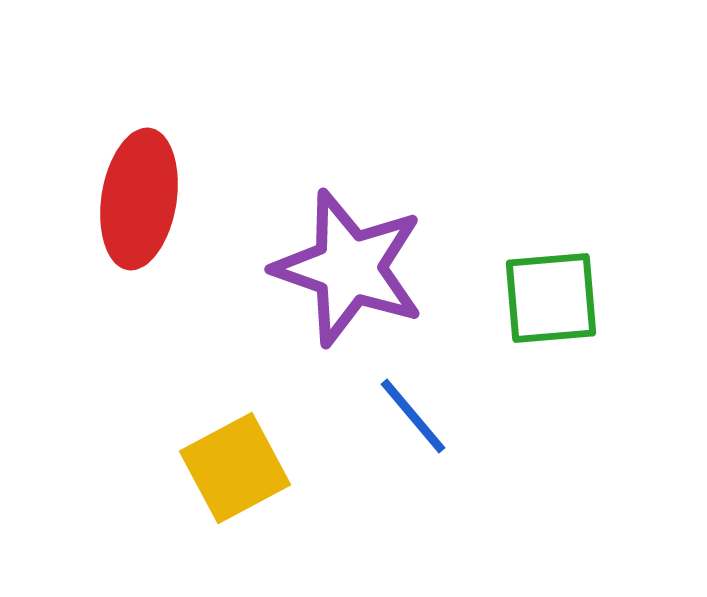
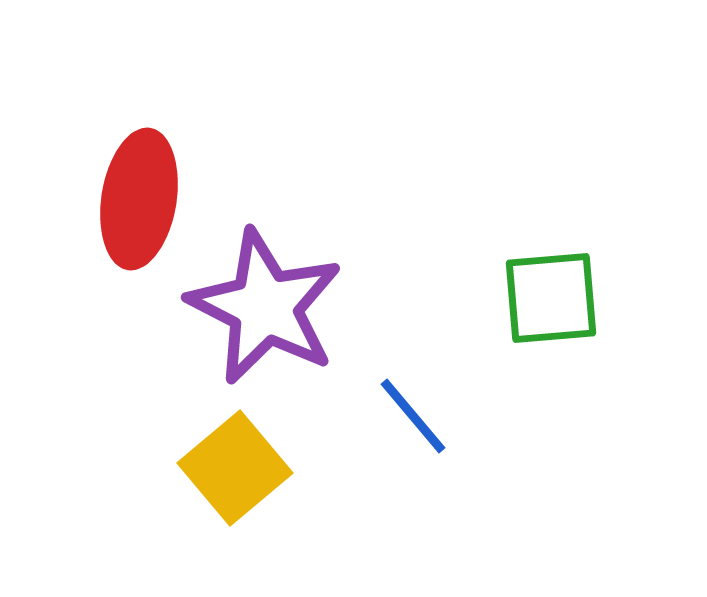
purple star: moved 84 px left, 39 px down; rotated 8 degrees clockwise
yellow square: rotated 12 degrees counterclockwise
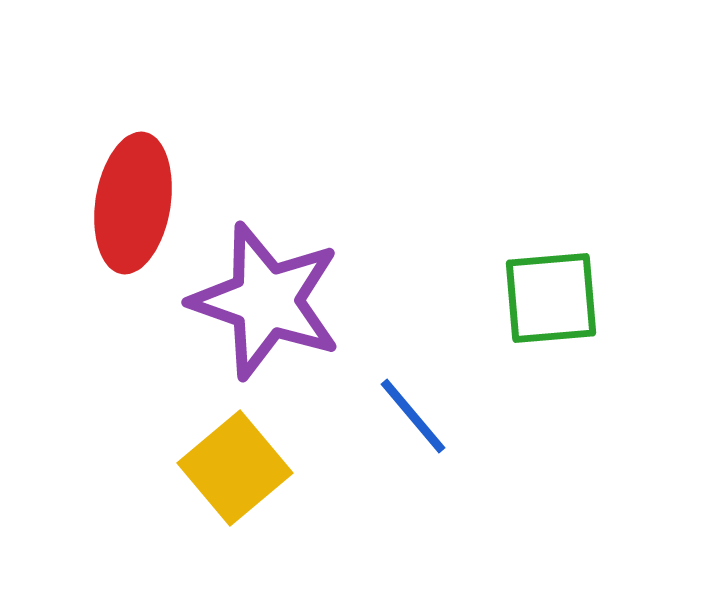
red ellipse: moved 6 px left, 4 px down
purple star: moved 1 px right, 6 px up; rotated 8 degrees counterclockwise
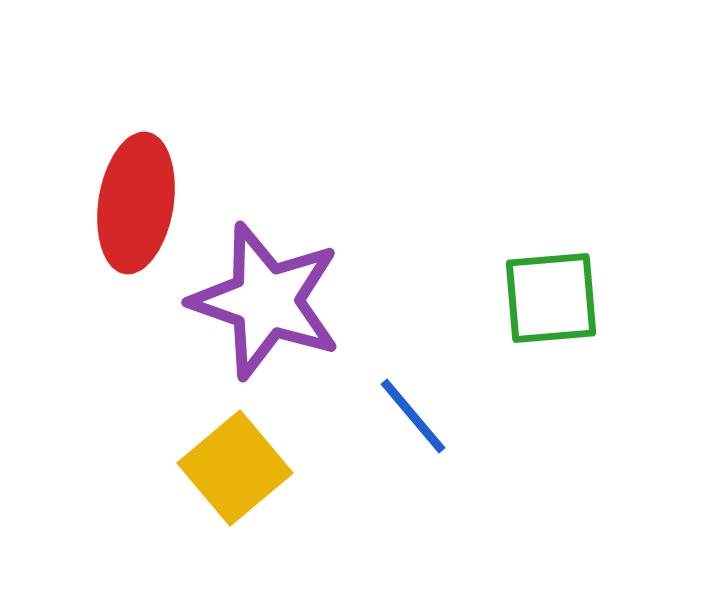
red ellipse: moved 3 px right
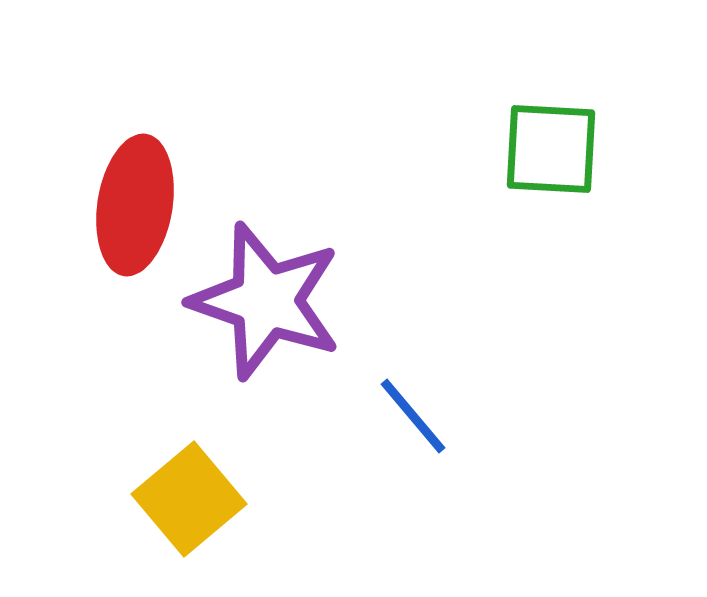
red ellipse: moved 1 px left, 2 px down
green square: moved 149 px up; rotated 8 degrees clockwise
yellow square: moved 46 px left, 31 px down
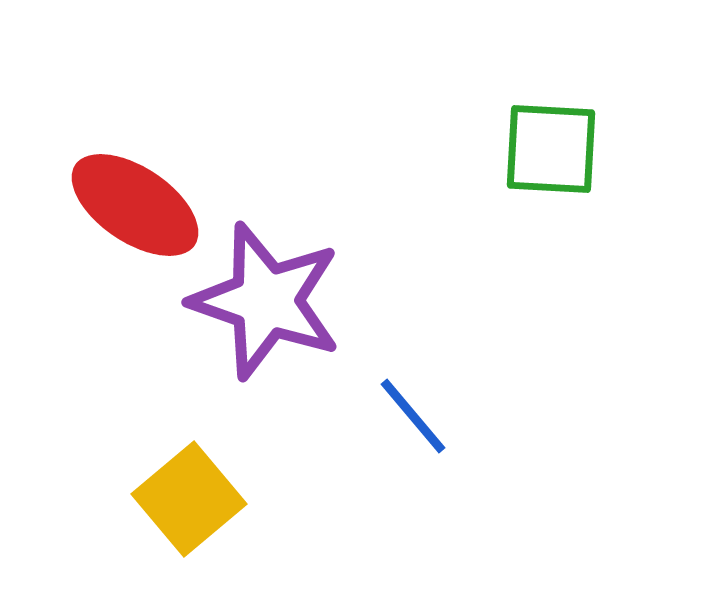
red ellipse: rotated 65 degrees counterclockwise
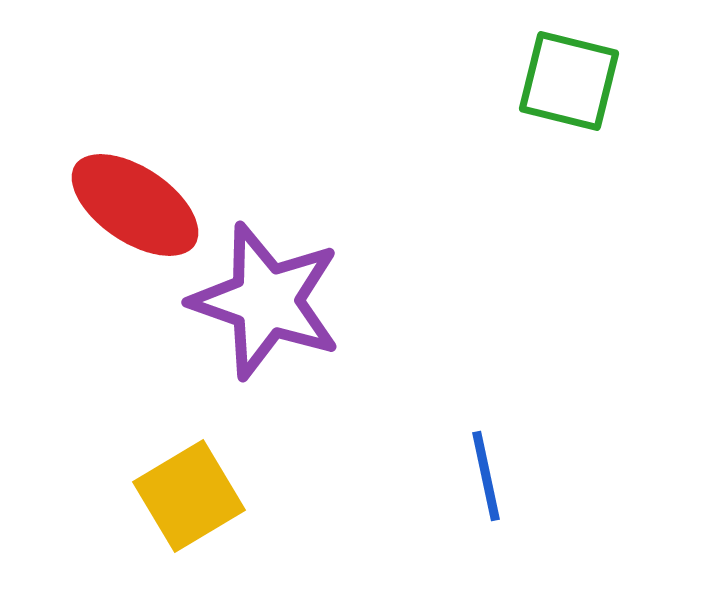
green square: moved 18 px right, 68 px up; rotated 11 degrees clockwise
blue line: moved 73 px right, 60 px down; rotated 28 degrees clockwise
yellow square: moved 3 px up; rotated 9 degrees clockwise
